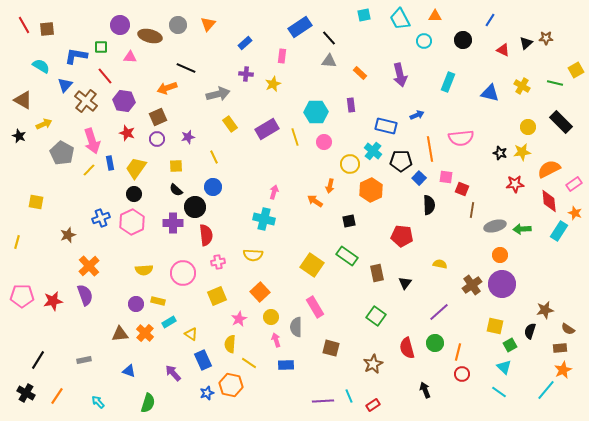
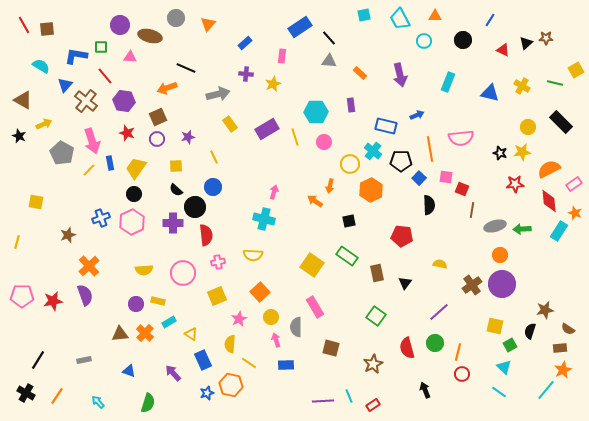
gray circle at (178, 25): moved 2 px left, 7 px up
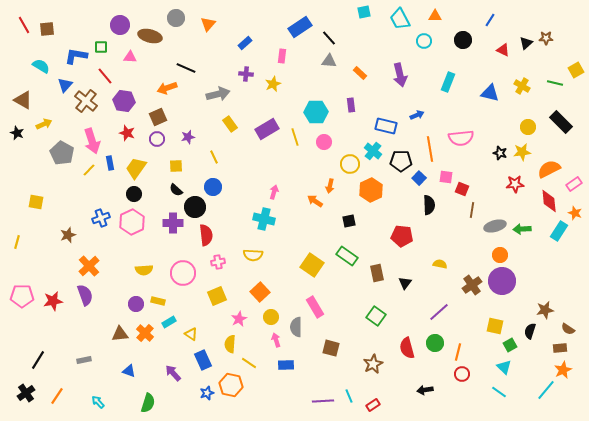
cyan square at (364, 15): moved 3 px up
black star at (19, 136): moved 2 px left, 3 px up
purple circle at (502, 284): moved 3 px up
black arrow at (425, 390): rotated 77 degrees counterclockwise
black cross at (26, 393): rotated 24 degrees clockwise
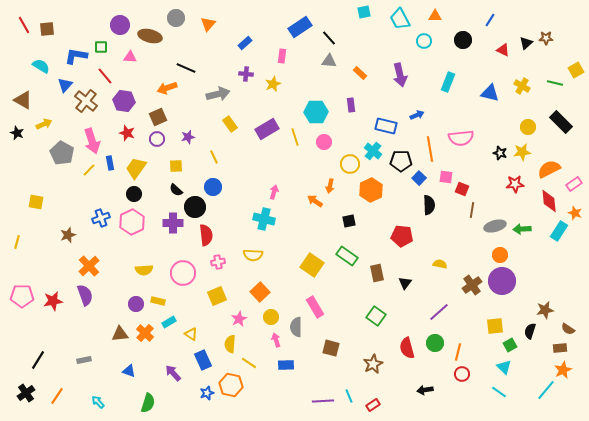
yellow square at (495, 326): rotated 18 degrees counterclockwise
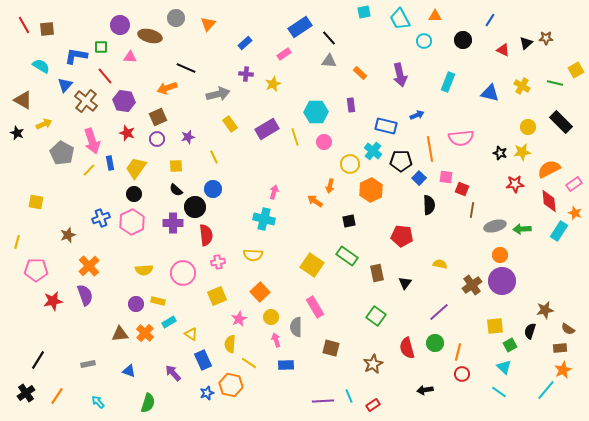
pink rectangle at (282, 56): moved 2 px right, 2 px up; rotated 48 degrees clockwise
blue circle at (213, 187): moved 2 px down
pink pentagon at (22, 296): moved 14 px right, 26 px up
gray rectangle at (84, 360): moved 4 px right, 4 px down
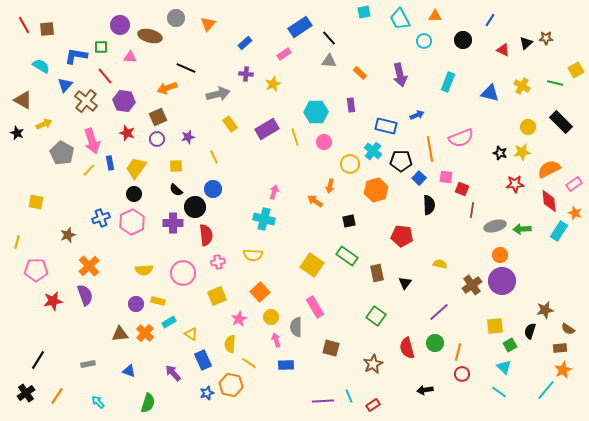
pink semicircle at (461, 138): rotated 15 degrees counterclockwise
orange hexagon at (371, 190): moved 5 px right; rotated 10 degrees clockwise
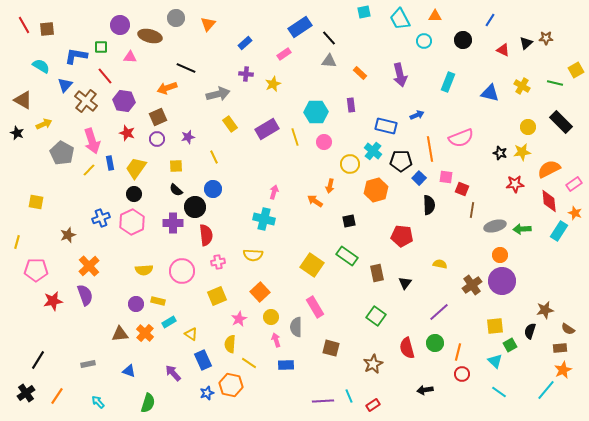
pink circle at (183, 273): moved 1 px left, 2 px up
cyan triangle at (504, 367): moved 9 px left, 6 px up
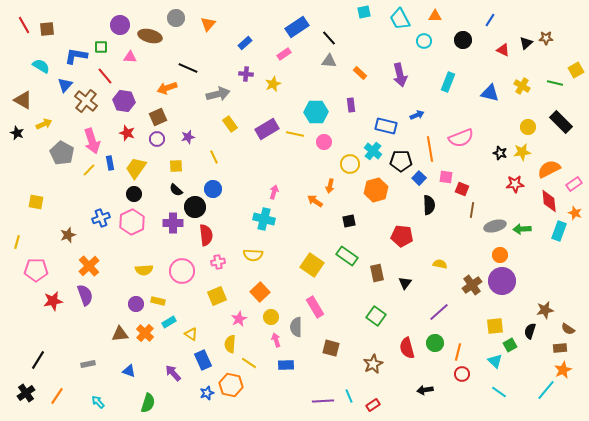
blue rectangle at (300, 27): moved 3 px left
black line at (186, 68): moved 2 px right
yellow line at (295, 137): moved 3 px up; rotated 60 degrees counterclockwise
cyan rectangle at (559, 231): rotated 12 degrees counterclockwise
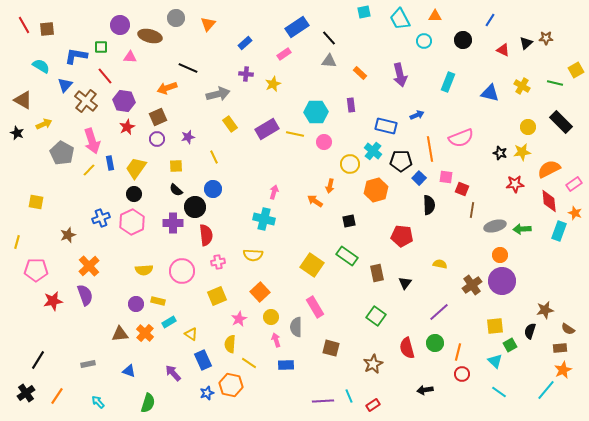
red star at (127, 133): moved 6 px up; rotated 28 degrees clockwise
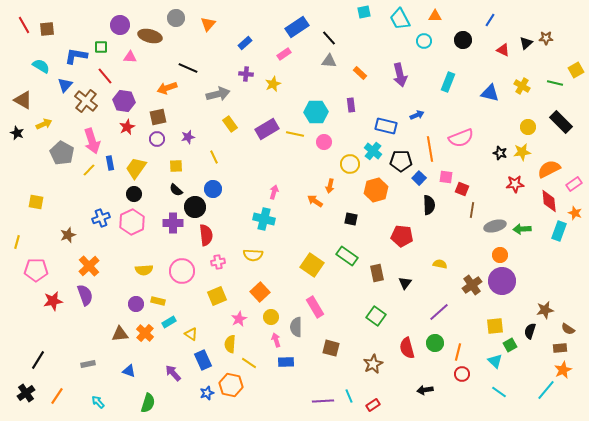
brown square at (158, 117): rotated 12 degrees clockwise
black square at (349, 221): moved 2 px right, 2 px up; rotated 24 degrees clockwise
blue rectangle at (286, 365): moved 3 px up
